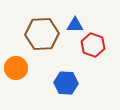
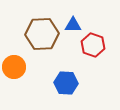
blue triangle: moved 2 px left
orange circle: moved 2 px left, 1 px up
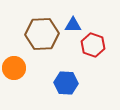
orange circle: moved 1 px down
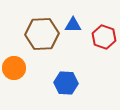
red hexagon: moved 11 px right, 8 px up
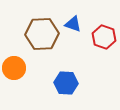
blue triangle: moved 1 px up; rotated 18 degrees clockwise
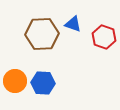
orange circle: moved 1 px right, 13 px down
blue hexagon: moved 23 px left
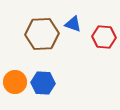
red hexagon: rotated 15 degrees counterclockwise
orange circle: moved 1 px down
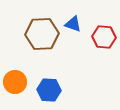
blue hexagon: moved 6 px right, 7 px down
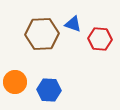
red hexagon: moved 4 px left, 2 px down
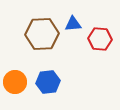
blue triangle: rotated 24 degrees counterclockwise
blue hexagon: moved 1 px left, 8 px up; rotated 10 degrees counterclockwise
